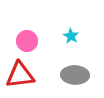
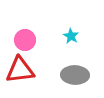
pink circle: moved 2 px left, 1 px up
red triangle: moved 5 px up
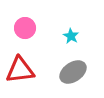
pink circle: moved 12 px up
gray ellipse: moved 2 px left, 3 px up; rotated 36 degrees counterclockwise
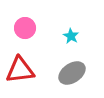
gray ellipse: moved 1 px left, 1 px down
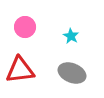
pink circle: moved 1 px up
gray ellipse: rotated 56 degrees clockwise
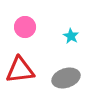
gray ellipse: moved 6 px left, 5 px down; rotated 40 degrees counterclockwise
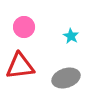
pink circle: moved 1 px left
red triangle: moved 4 px up
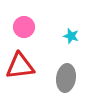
cyan star: rotated 14 degrees counterclockwise
gray ellipse: rotated 64 degrees counterclockwise
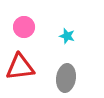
cyan star: moved 4 px left
red triangle: moved 1 px down
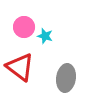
cyan star: moved 22 px left
red triangle: rotated 44 degrees clockwise
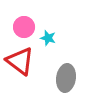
cyan star: moved 3 px right, 2 px down
red triangle: moved 6 px up
